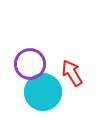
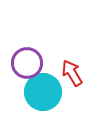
purple circle: moved 3 px left, 1 px up
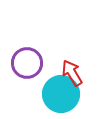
cyan circle: moved 18 px right, 2 px down
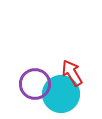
purple circle: moved 8 px right, 21 px down
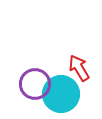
red arrow: moved 7 px right, 5 px up
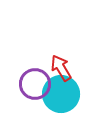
red arrow: moved 18 px left
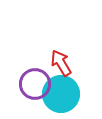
red arrow: moved 5 px up
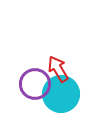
red arrow: moved 3 px left, 6 px down
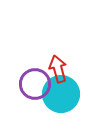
red arrow: rotated 16 degrees clockwise
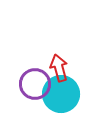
red arrow: moved 1 px right, 1 px up
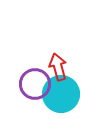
red arrow: moved 1 px left, 1 px up
